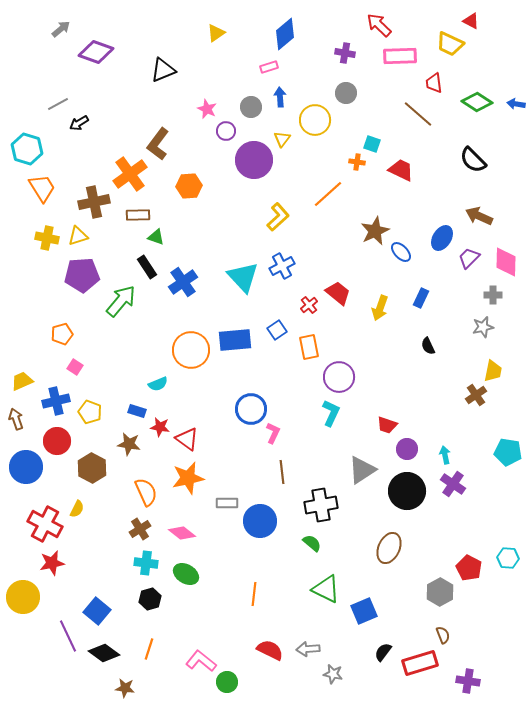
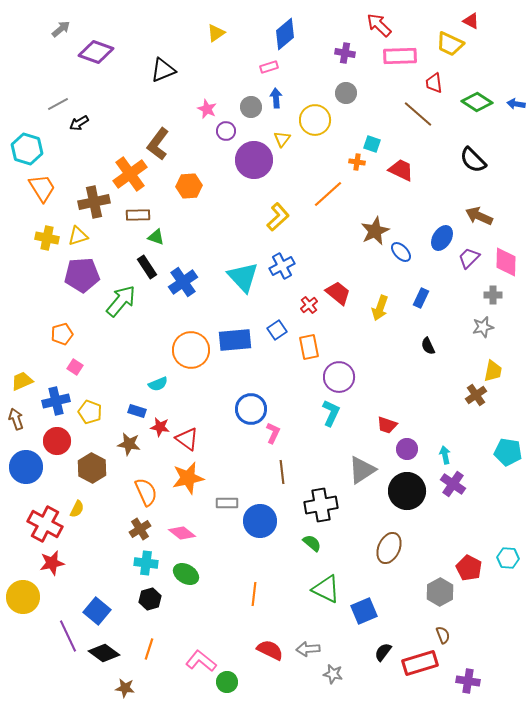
blue arrow at (280, 97): moved 4 px left, 1 px down
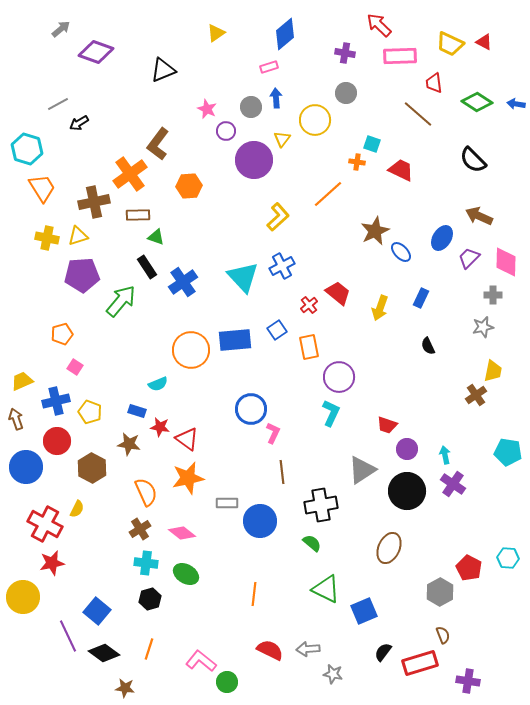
red triangle at (471, 21): moved 13 px right, 21 px down
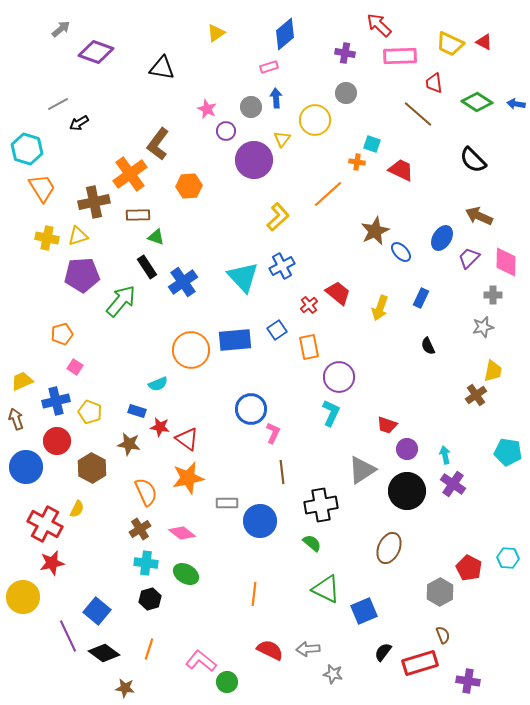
black triangle at (163, 70): moved 1 px left, 2 px up; rotated 32 degrees clockwise
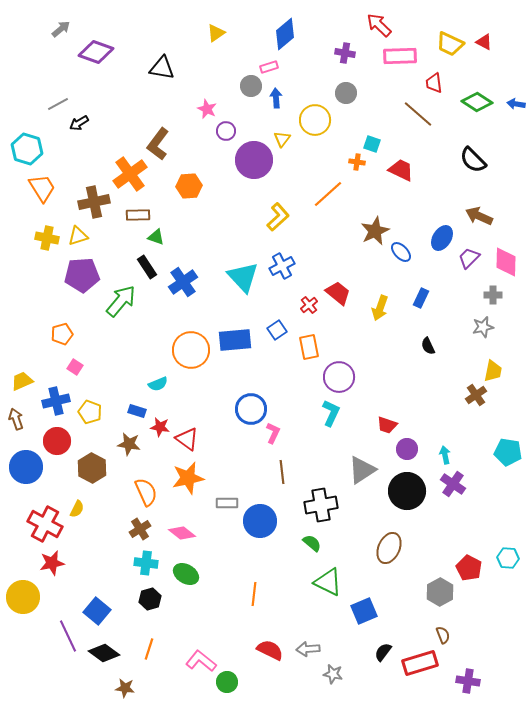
gray circle at (251, 107): moved 21 px up
green triangle at (326, 589): moved 2 px right, 7 px up
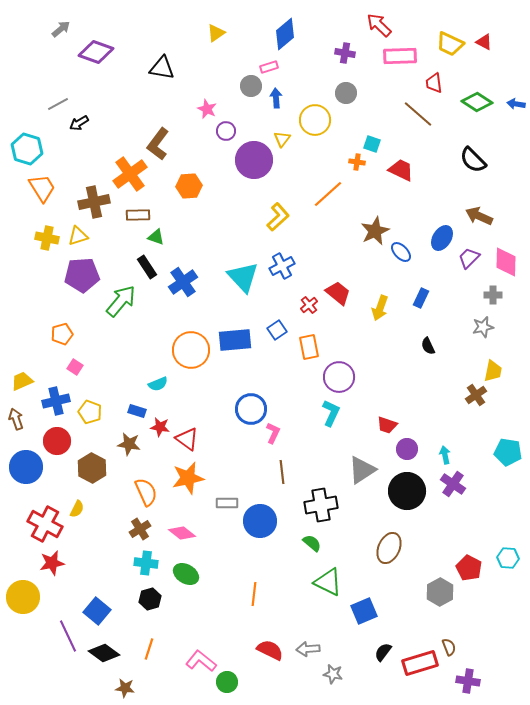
brown semicircle at (443, 635): moved 6 px right, 12 px down
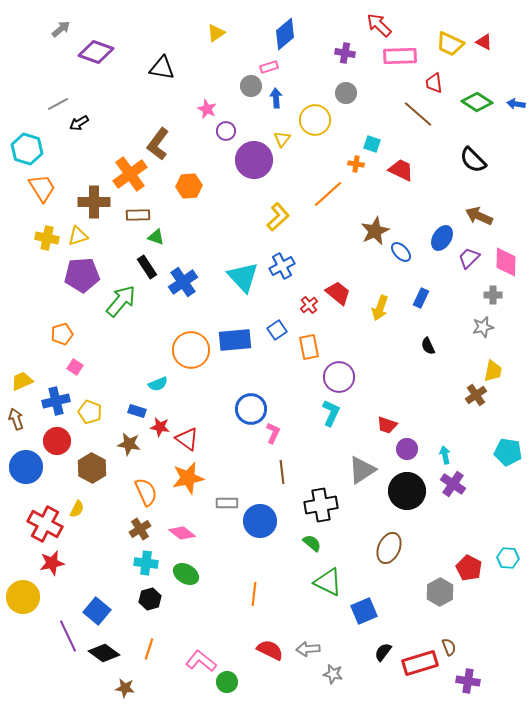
orange cross at (357, 162): moved 1 px left, 2 px down
brown cross at (94, 202): rotated 12 degrees clockwise
